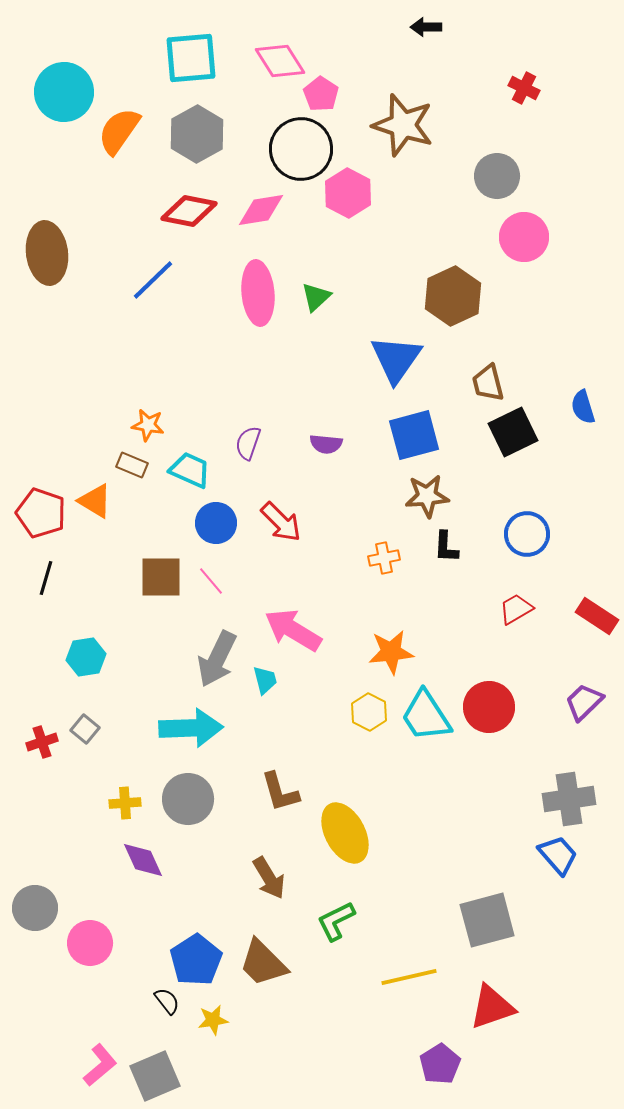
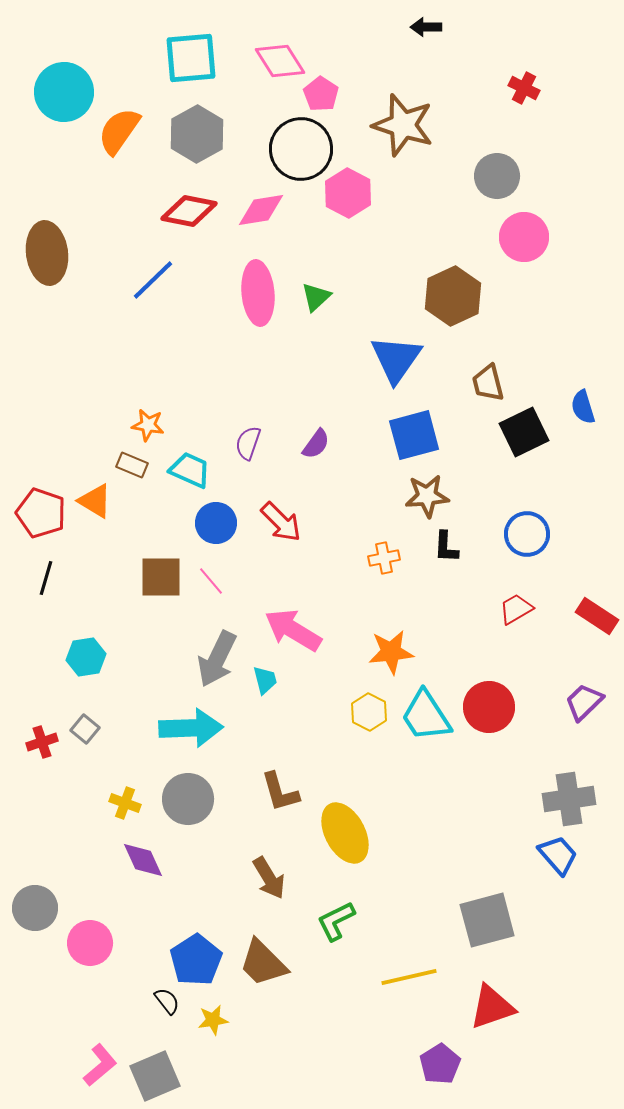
black square at (513, 432): moved 11 px right
purple semicircle at (326, 444): moved 10 px left; rotated 60 degrees counterclockwise
yellow cross at (125, 803): rotated 24 degrees clockwise
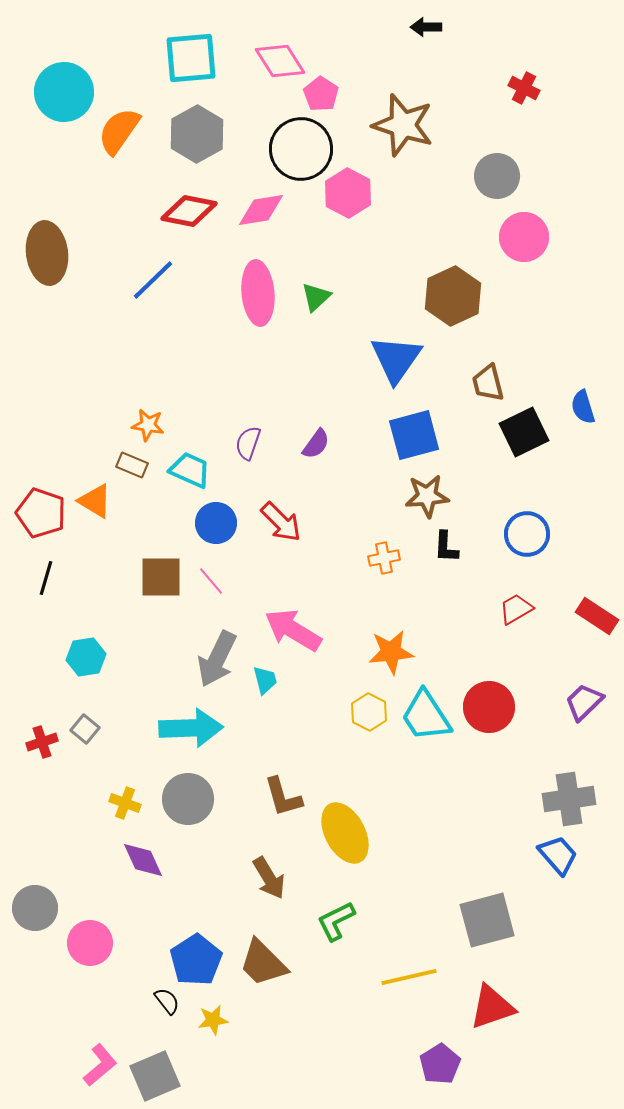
brown L-shape at (280, 792): moved 3 px right, 5 px down
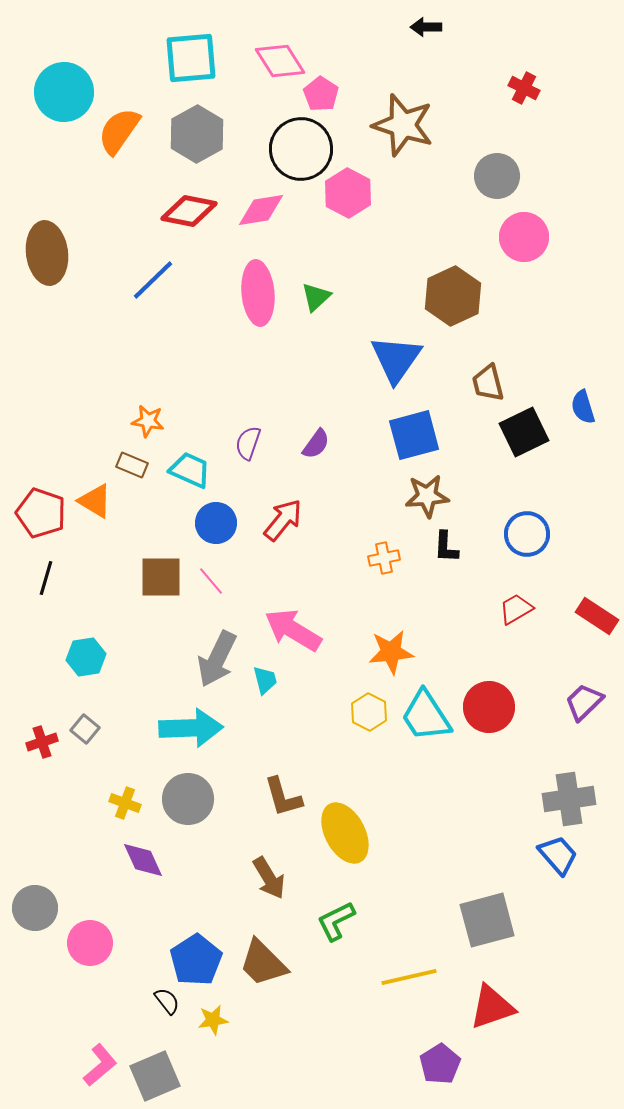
orange star at (148, 425): moved 4 px up
red arrow at (281, 522): moved 2 px right, 2 px up; rotated 96 degrees counterclockwise
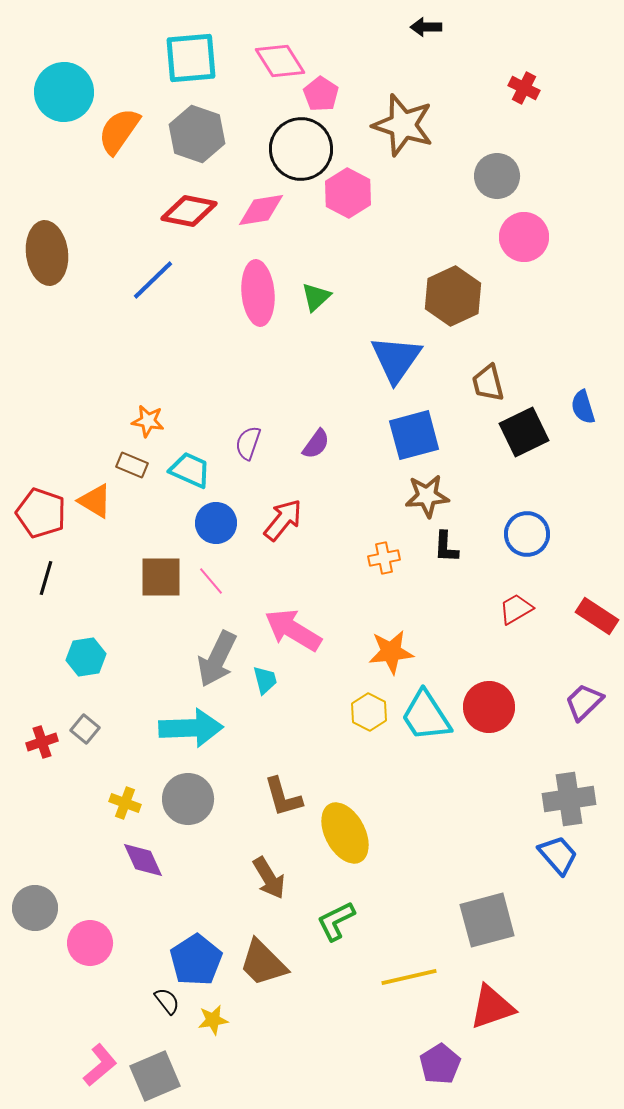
gray hexagon at (197, 134): rotated 12 degrees counterclockwise
